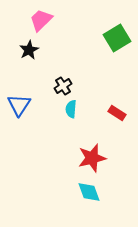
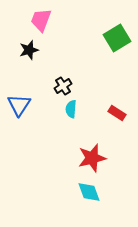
pink trapezoid: rotated 25 degrees counterclockwise
black star: rotated 12 degrees clockwise
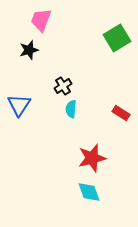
red rectangle: moved 4 px right
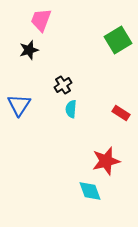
green square: moved 1 px right, 2 px down
black cross: moved 1 px up
red star: moved 14 px right, 3 px down
cyan diamond: moved 1 px right, 1 px up
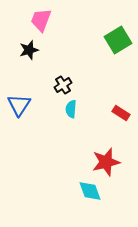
red star: moved 1 px down
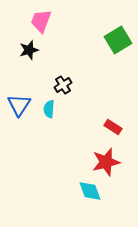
pink trapezoid: moved 1 px down
cyan semicircle: moved 22 px left
red rectangle: moved 8 px left, 14 px down
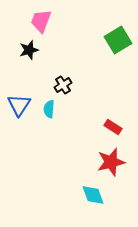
red star: moved 5 px right
cyan diamond: moved 3 px right, 4 px down
